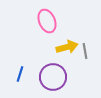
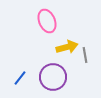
gray line: moved 4 px down
blue line: moved 4 px down; rotated 21 degrees clockwise
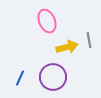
gray line: moved 4 px right, 15 px up
blue line: rotated 14 degrees counterclockwise
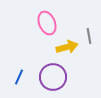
pink ellipse: moved 2 px down
gray line: moved 4 px up
blue line: moved 1 px left, 1 px up
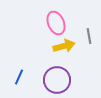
pink ellipse: moved 9 px right
yellow arrow: moved 3 px left, 1 px up
purple circle: moved 4 px right, 3 px down
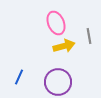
purple circle: moved 1 px right, 2 px down
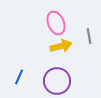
yellow arrow: moved 3 px left
purple circle: moved 1 px left, 1 px up
